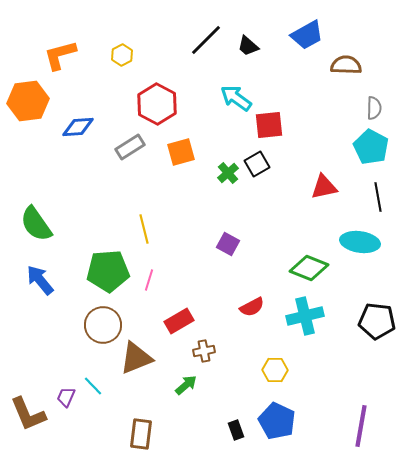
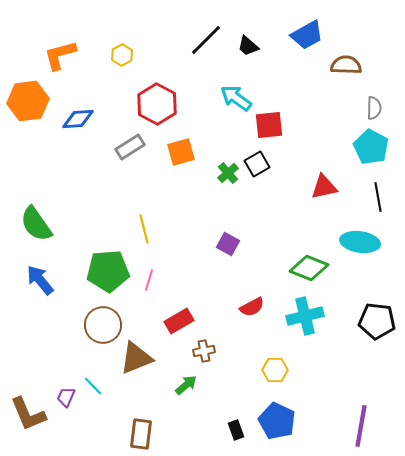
blue diamond at (78, 127): moved 8 px up
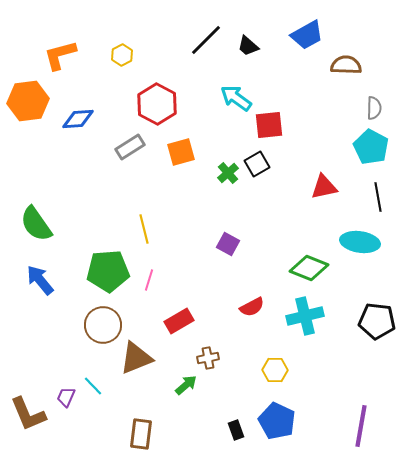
brown cross at (204, 351): moved 4 px right, 7 px down
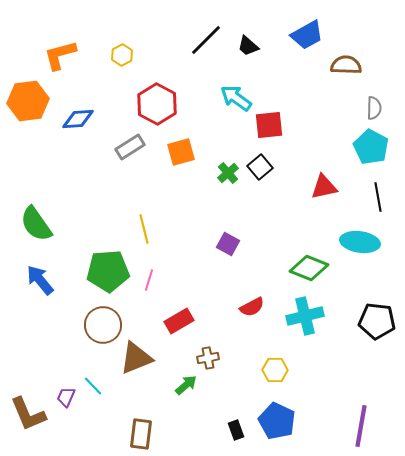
black square at (257, 164): moved 3 px right, 3 px down; rotated 10 degrees counterclockwise
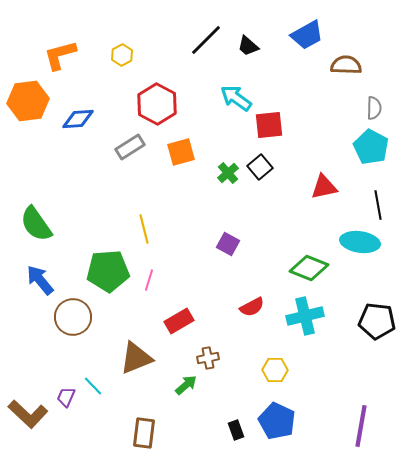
black line at (378, 197): moved 8 px down
brown circle at (103, 325): moved 30 px left, 8 px up
brown L-shape at (28, 414): rotated 24 degrees counterclockwise
brown rectangle at (141, 434): moved 3 px right, 1 px up
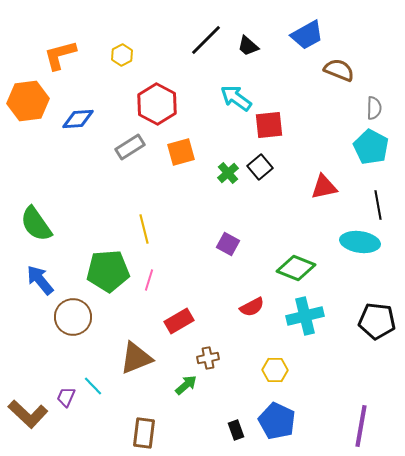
brown semicircle at (346, 65): moved 7 px left, 5 px down; rotated 20 degrees clockwise
green diamond at (309, 268): moved 13 px left
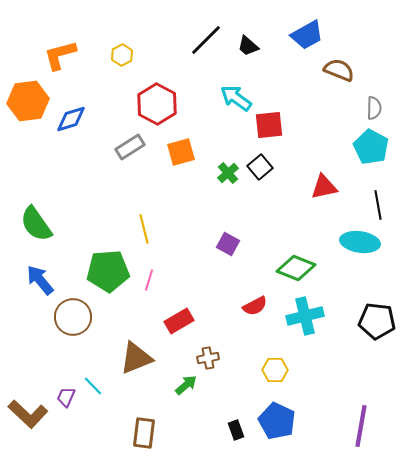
blue diamond at (78, 119): moved 7 px left; rotated 12 degrees counterclockwise
red semicircle at (252, 307): moved 3 px right, 1 px up
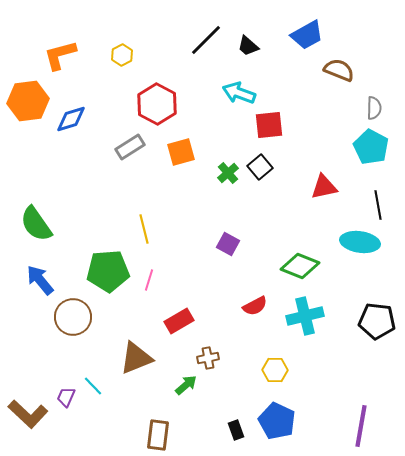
cyan arrow at (236, 98): moved 3 px right, 5 px up; rotated 16 degrees counterclockwise
green diamond at (296, 268): moved 4 px right, 2 px up
brown rectangle at (144, 433): moved 14 px right, 2 px down
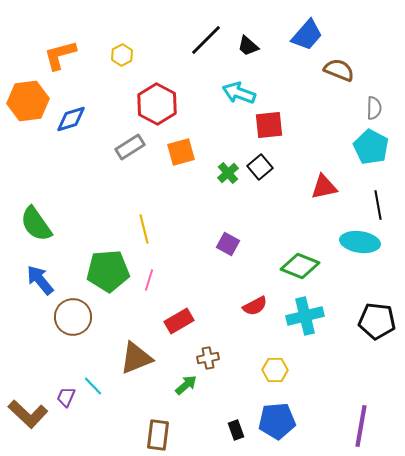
blue trapezoid at (307, 35): rotated 20 degrees counterclockwise
blue pentagon at (277, 421): rotated 30 degrees counterclockwise
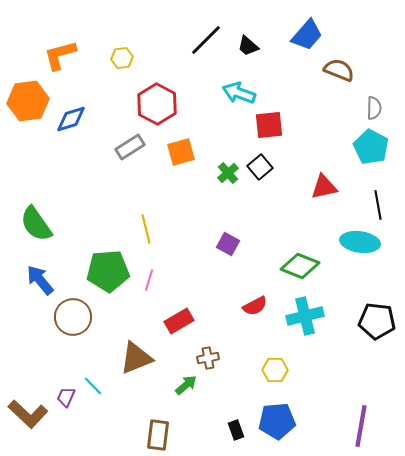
yellow hexagon at (122, 55): moved 3 px down; rotated 20 degrees clockwise
yellow line at (144, 229): moved 2 px right
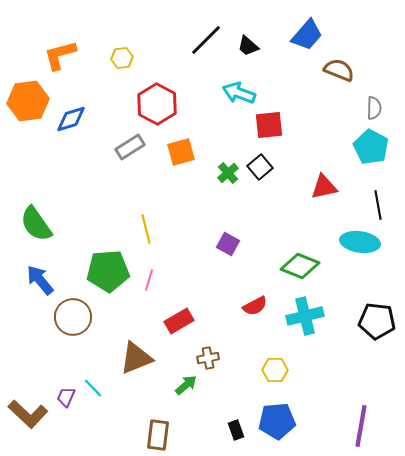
cyan line at (93, 386): moved 2 px down
